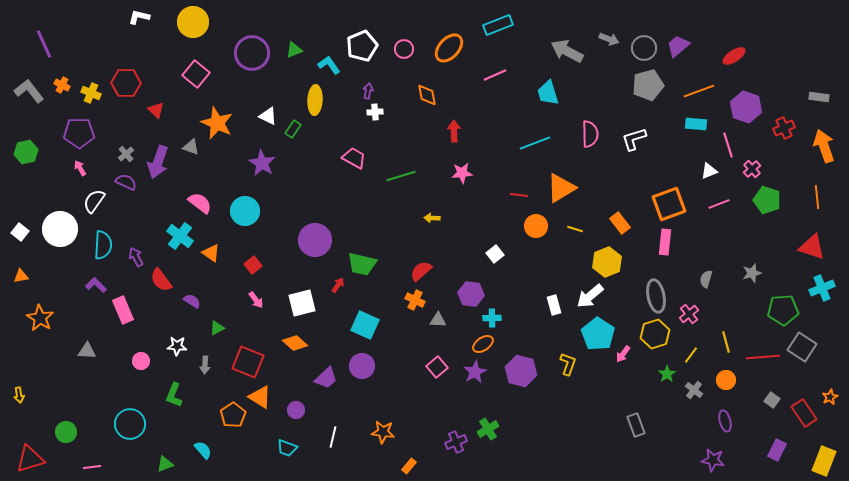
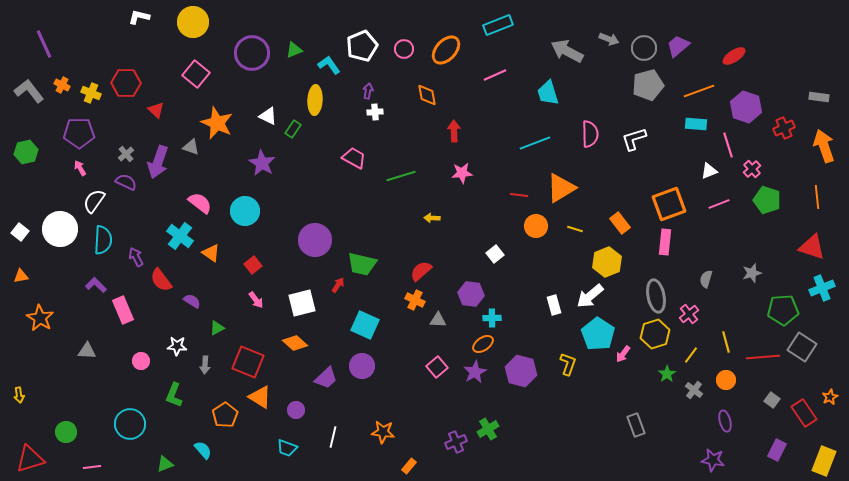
orange ellipse at (449, 48): moved 3 px left, 2 px down
cyan semicircle at (103, 245): moved 5 px up
orange pentagon at (233, 415): moved 8 px left
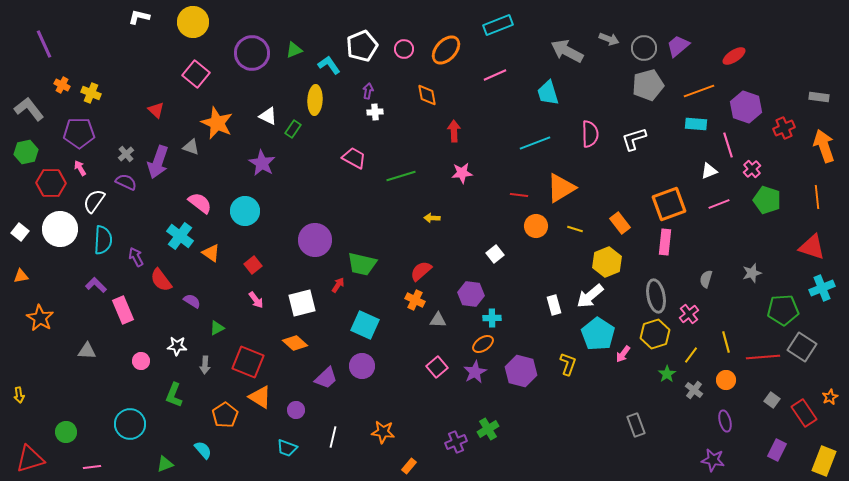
red hexagon at (126, 83): moved 75 px left, 100 px down
gray L-shape at (29, 91): moved 18 px down
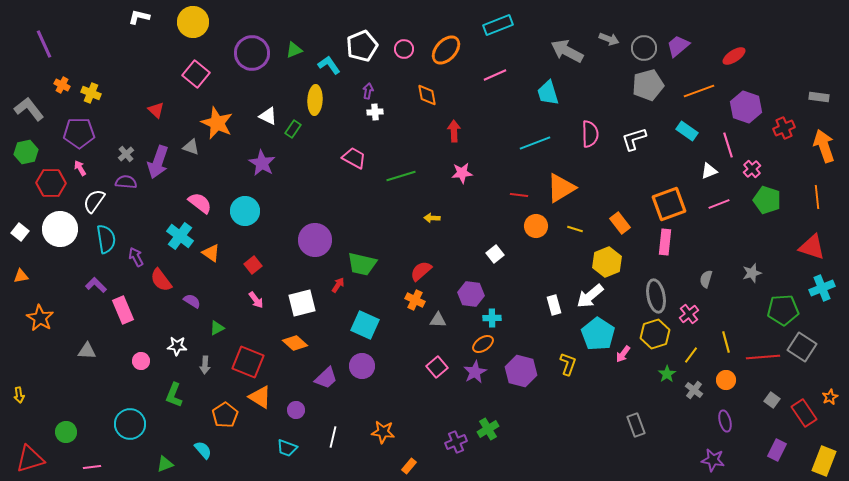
cyan rectangle at (696, 124): moved 9 px left, 7 px down; rotated 30 degrees clockwise
purple semicircle at (126, 182): rotated 20 degrees counterclockwise
cyan semicircle at (103, 240): moved 3 px right, 1 px up; rotated 12 degrees counterclockwise
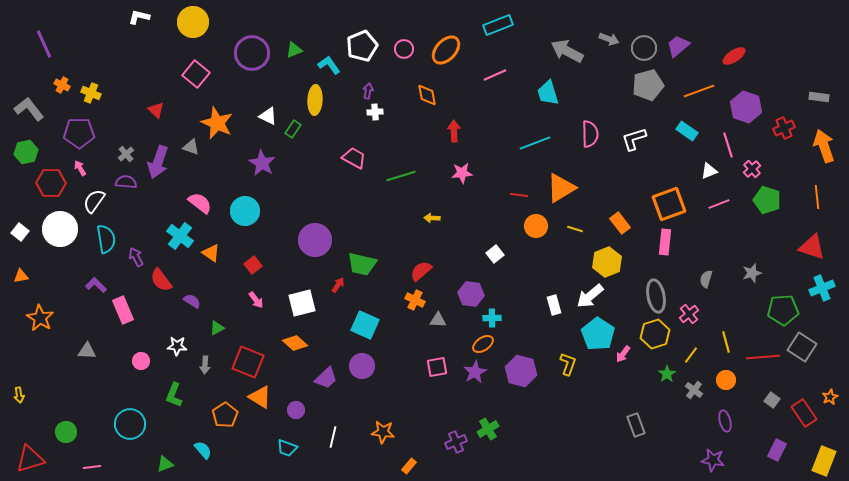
pink square at (437, 367): rotated 30 degrees clockwise
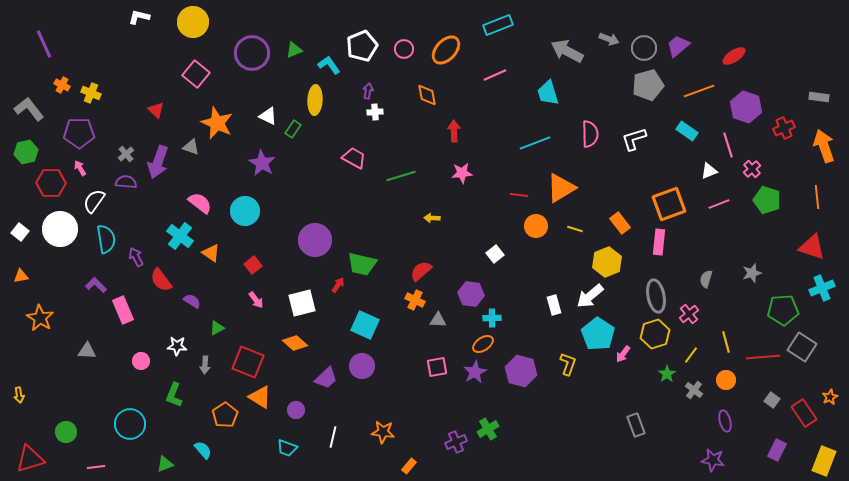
pink rectangle at (665, 242): moved 6 px left
pink line at (92, 467): moved 4 px right
